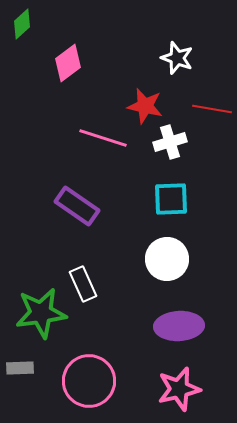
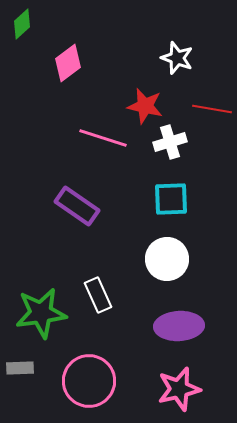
white rectangle: moved 15 px right, 11 px down
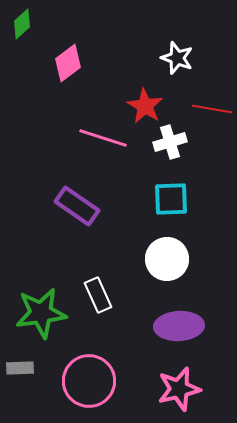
red star: rotated 18 degrees clockwise
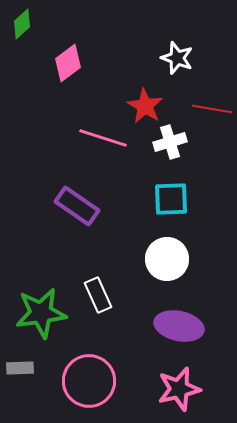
purple ellipse: rotated 15 degrees clockwise
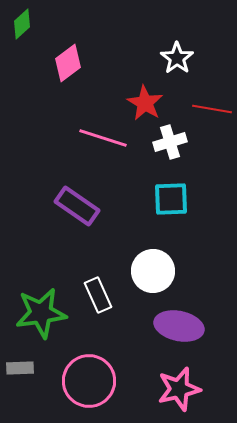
white star: rotated 16 degrees clockwise
red star: moved 3 px up
white circle: moved 14 px left, 12 px down
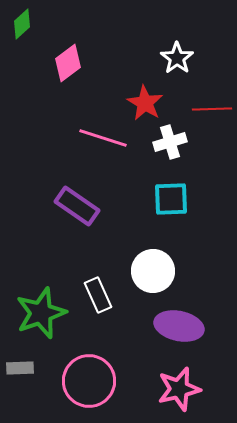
red line: rotated 12 degrees counterclockwise
green star: rotated 12 degrees counterclockwise
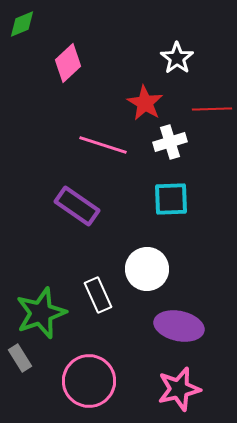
green diamond: rotated 20 degrees clockwise
pink diamond: rotated 6 degrees counterclockwise
pink line: moved 7 px down
white circle: moved 6 px left, 2 px up
gray rectangle: moved 10 px up; rotated 60 degrees clockwise
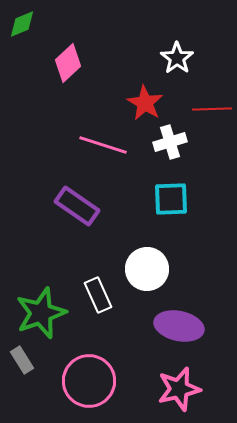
gray rectangle: moved 2 px right, 2 px down
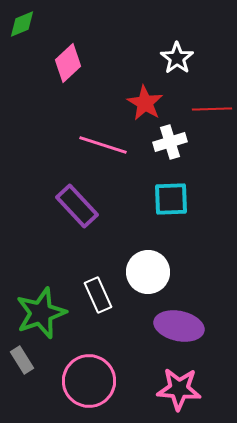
purple rectangle: rotated 12 degrees clockwise
white circle: moved 1 px right, 3 px down
pink star: rotated 18 degrees clockwise
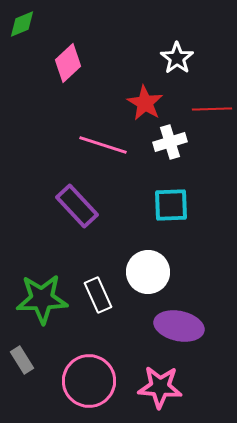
cyan square: moved 6 px down
green star: moved 1 px right, 14 px up; rotated 18 degrees clockwise
pink star: moved 19 px left, 2 px up
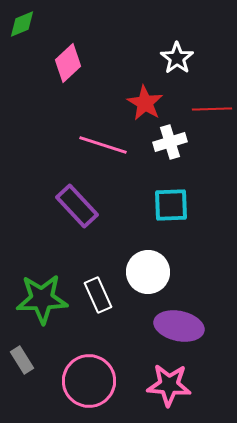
pink star: moved 9 px right, 2 px up
